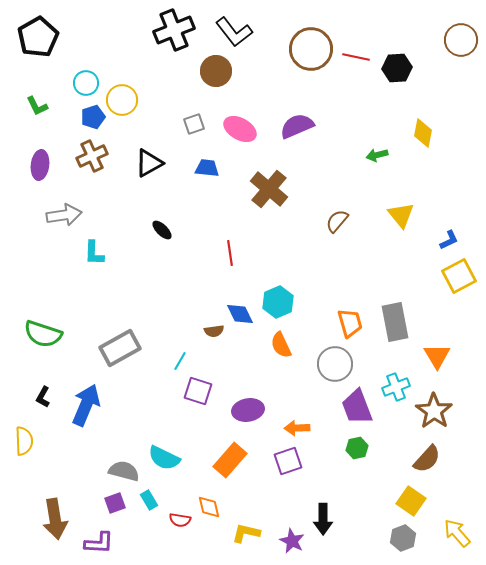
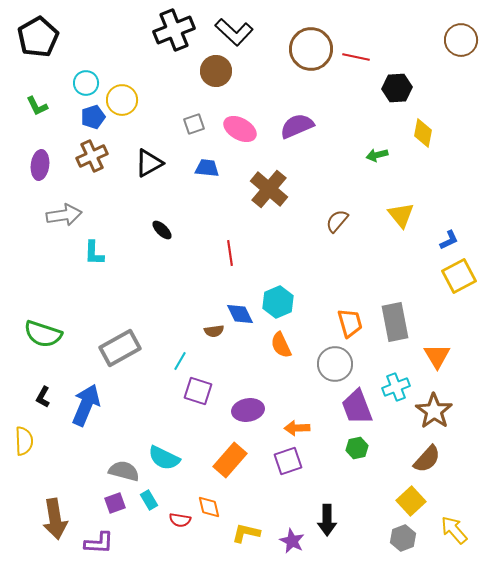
black L-shape at (234, 32): rotated 9 degrees counterclockwise
black hexagon at (397, 68): moved 20 px down
yellow square at (411, 501): rotated 12 degrees clockwise
black arrow at (323, 519): moved 4 px right, 1 px down
yellow arrow at (457, 533): moved 3 px left, 3 px up
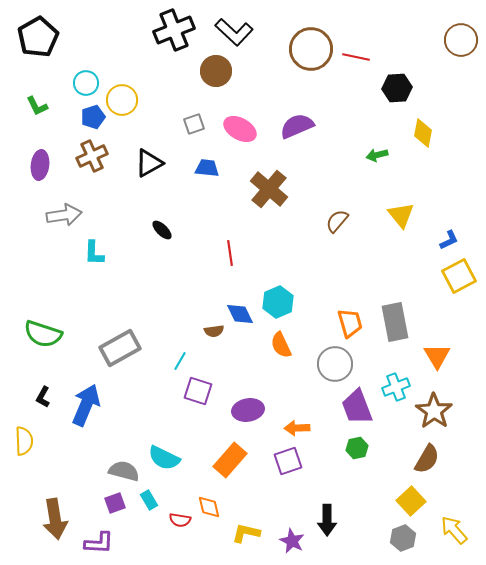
brown semicircle at (427, 459): rotated 12 degrees counterclockwise
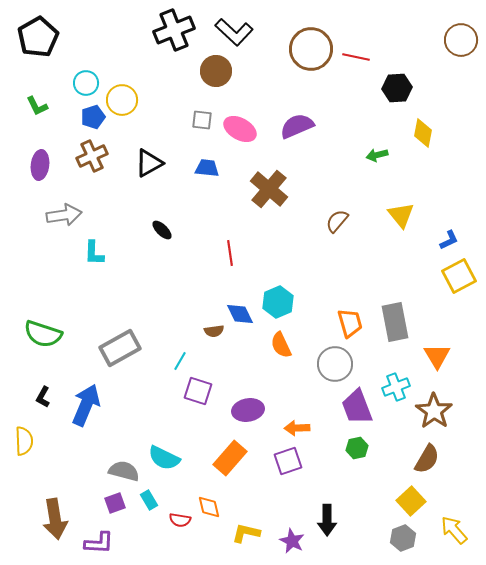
gray square at (194, 124): moved 8 px right, 4 px up; rotated 25 degrees clockwise
orange rectangle at (230, 460): moved 2 px up
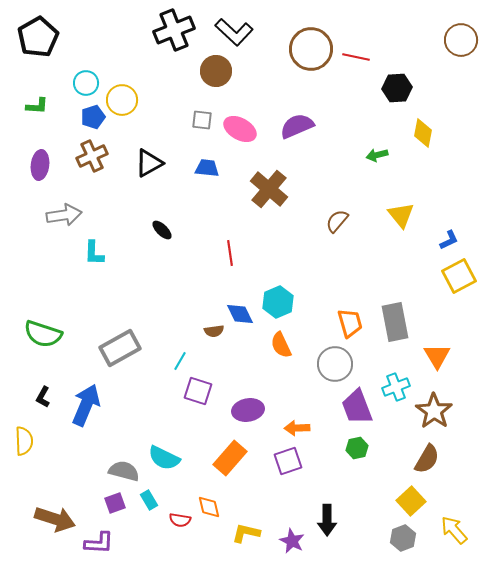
green L-shape at (37, 106): rotated 60 degrees counterclockwise
brown arrow at (55, 519): rotated 63 degrees counterclockwise
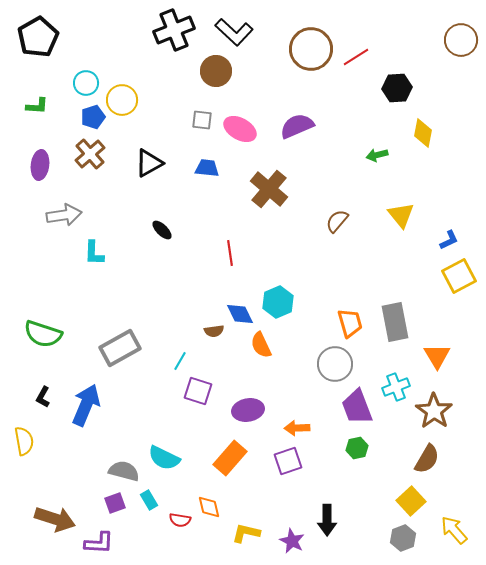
red line at (356, 57): rotated 44 degrees counterclockwise
brown cross at (92, 156): moved 2 px left, 2 px up; rotated 16 degrees counterclockwise
orange semicircle at (281, 345): moved 20 px left
yellow semicircle at (24, 441): rotated 8 degrees counterclockwise
